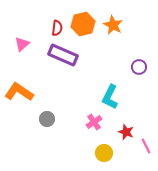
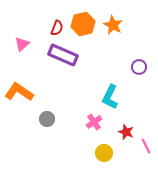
red semicircle: rotated 14 degrees clockwise
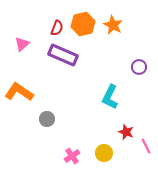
pink cross: moved 22 px left, 34 px down
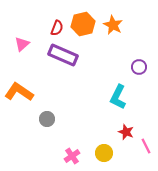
cyan L-shape: moved 8 px right
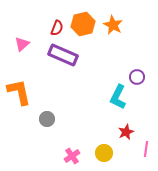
purple circle: moved 2 px left, 10 px down
orange L-shape: rotated 44 degrees clockwise
red star: rotated 28 degrees clockwise
pink line: moved 3 px down; rotated 35 degrees clockwise
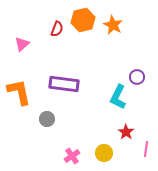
orange hexagon: moved 4 px up
red semicircle: moved 1 px down
purple rectangle: moved 1 px right, 29 px down; rotated 16 degrees counterclockwise
red star: rotated 14 degrees counterclockwise
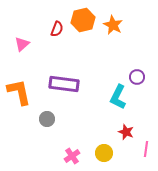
red star: rotated 14 degrees counterclockwise
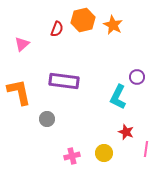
purple rectangle: moved 3 px up
pink cross: rotated 21 degrees clockwise
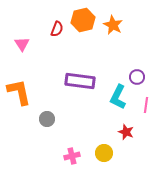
pink triangle: rotated 21 degrees counterclockwise
purple rectangle: moved 16 px right
pink line: moved 44 px up
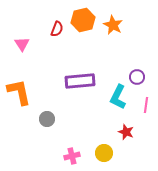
purple rectangle: rotated 12 degrees counterclockwise
